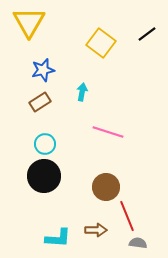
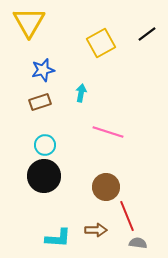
yellow square: rotated 24 degrees clockwise
cyan arrow: moved 1 px left, 1 px down
brown rectangle: rotated 15 degrees clockwise
cyan circle: moved 1 px down
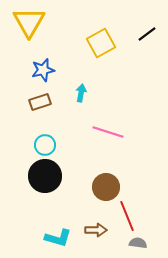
black circle: moved 1 px right
cyan L-shape: rotated 12 degrees clockwise
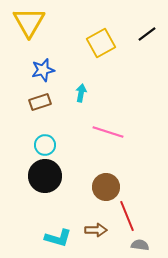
gray semicircle: moved 2 px right, 2 px down
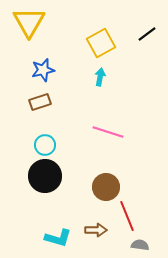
cyan arrow: moved 19 px right, 16 px up
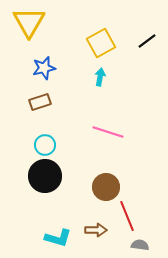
black line: moved 7 px down
blue star: moved 1 px right, 2 px up
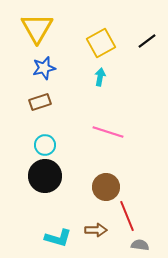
yellow triangle: moved 8 px right, 6 px down
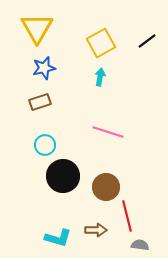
black circle: moved 18 px right
red line: rotated 8 degrees clockwise
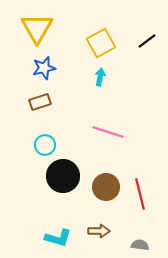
red line: moved 13 px right, 22 px up
brown arrow: moved 3 px right, 1 px down
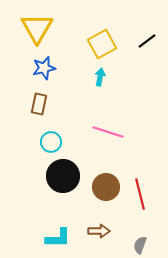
yellow square: moved 1 px right, 1 px down
brown rectangle: moved 1 px left, 2 px down; rotated 60 degrees counterclockwise
cyan circle: moved 6 px right, 3 px up
cyan L-shape: rotated 16 degrees counterclockwise
gray semicircle: rotated 78 degrees counterclockwise
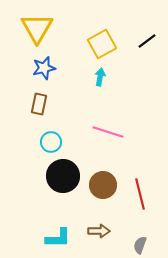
brown circle: moved 3 px left, 2 px up
